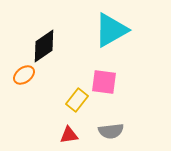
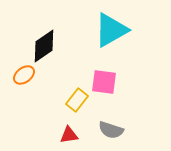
gray semicircle: moved 1 px up; rotated 25 degrees clockwise
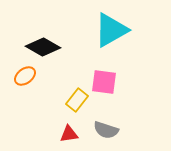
black diamond: moved 1 px left, 1 px down; rotated 64 degrees clockwise
orange ellipse: moved 1 px right, 1 px down
gray semicircle: moved 5 px left
red triangle: moved 1 px up
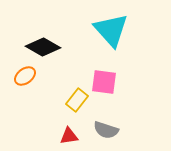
cyan triangle: rotated 42 degrees counterclockwise
red triangle: moved 2 px down
